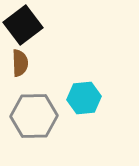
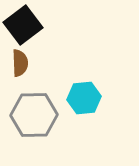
gray hexagon: moved 1 px up
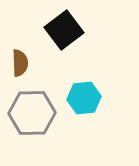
black square: moved 41 px right, 5 px down
gray hexagon: moved 2 px left, 2 px up
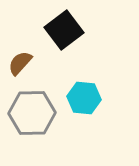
brown semicircle: rotated 136 degrees counterclockwise
cyan hexagon: rotated 12 degrees clockwise
